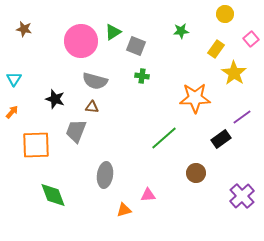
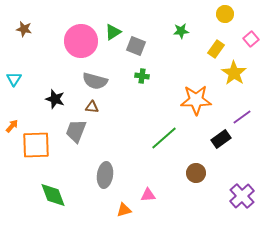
orange star: moved 1 px right, 2 px down
orange arrow: moved 14 px down
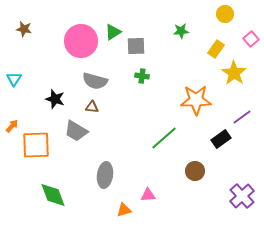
gray square: rotated 24 degrees counterclockwise
gray trapezoid: rotated 80 degrees counterclockwise
brown circle: moved 1 px left, 2 px up
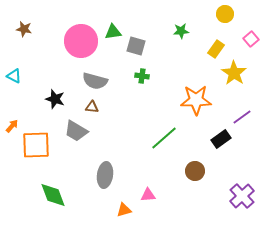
green triangle: rotated 24 degrees clockwise
gray square: rotated 18 degrees clockwise
cyan triangle: moved 3 px up; rotated 35 degrees counterclockwise
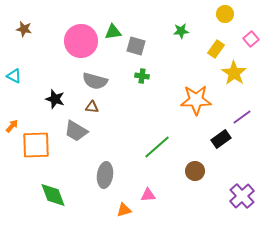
green line: moved 7 px left, 9 px down
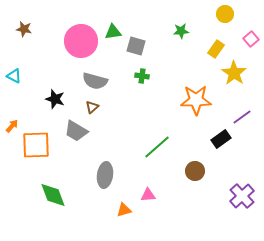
brown triangle: rotated 48 degrees counterclockwise
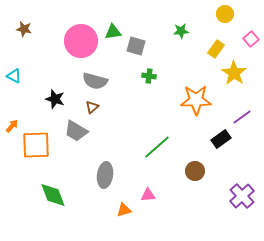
green cross: moved 7 px right
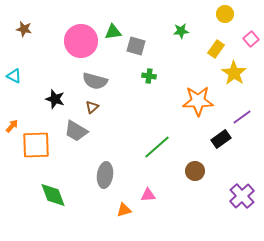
orange star: moved 2 px right, 1 px down
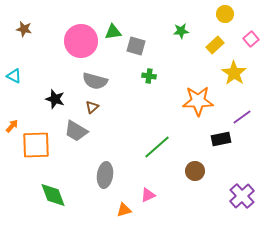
yellow rectangle: moved 1 px left, 4 px up; rotated 12 degrees clockwise
black rectangle: rotated 24 degrees clockwise
pink triangle: rotated 21 degrees counterclockwise
